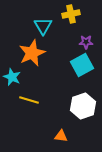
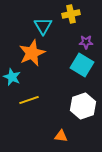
cyan square: rotated 30 degrees counterclockwise
yellow line: rotated 36 degrees counterclockwise
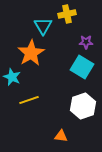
yellow cross: moved 4 px left
orange star: moved 1 px left; rotated 8 degrees counterclockwise
cyan square: moved 2 px down
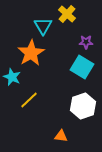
yellow cross: rotated 36 degrees counterclockwise
yellow line: rotated 24 degrees counterclockwise
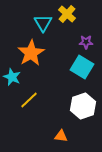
cyan triangle: moved 3 px up
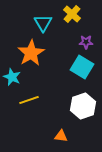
yellow cross: moved 5 px right
yellow line: rotated 24 degrees clockwise
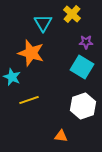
orange star: rotated 24 degrees counterclockwise
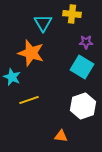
yellow cross: rotated 36 degrees counterclockwise
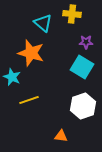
cyan triangle: rotated 18 degrees counterclockwise
